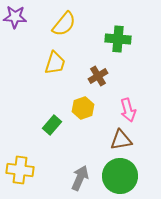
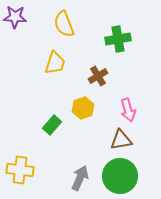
yellow semicircle: rotated 120 degrees clockwise
green cross: rotated 15 degrees counterclockwise
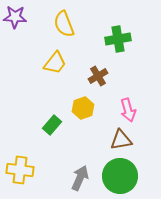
yellow trapezoid: rotated 20 degrees clockwise
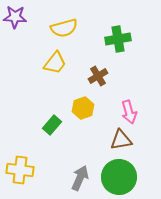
yellow semicircle: moved 4 px down; rotated 84 degrees counterclockwise
pink arrow: moved 1 px right, 2 px down
green circle: moved 1 px left, 1 px down
